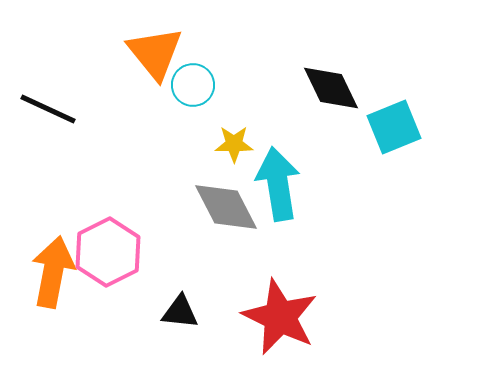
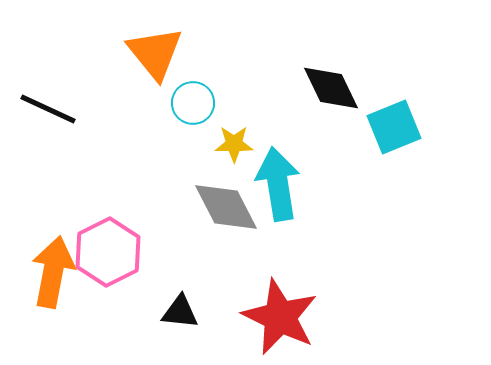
cyan circle: moved 18 px down
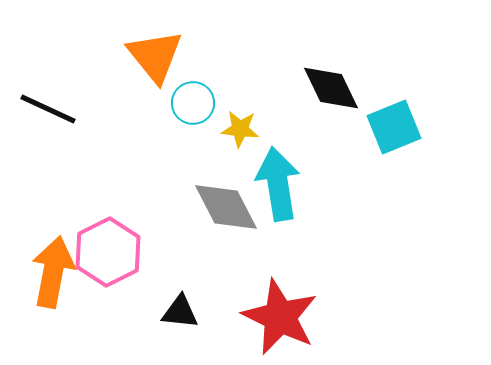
orange triangle: moved 3 px down
yellow star: moved 6 px right, 15 px up; rotated 6 degrees clockwise
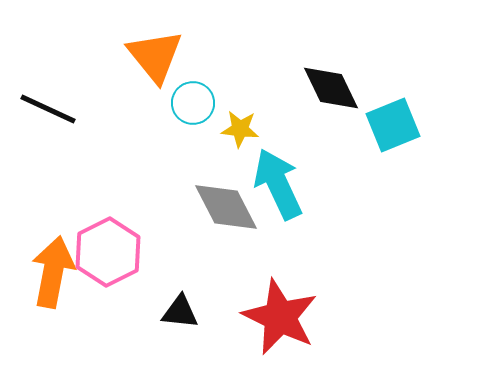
cyan square: moved 1 px left, 2 px up
cyan arrow: rotated 16 degrees counterclockwise
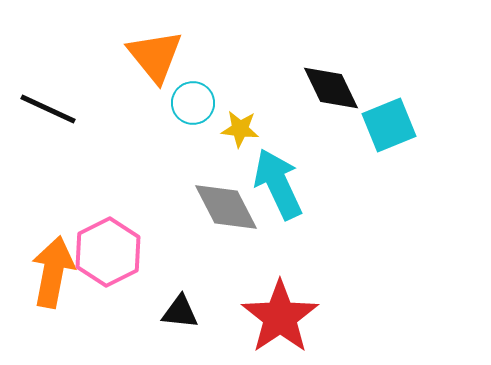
cyan square: moved 4 px left
red star: rotated 12 degrees clockwise
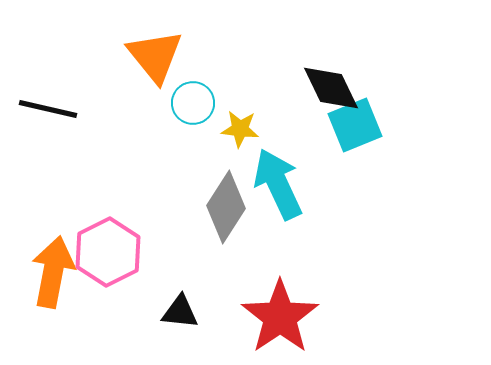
black line: rotated 12 degrees counterclockwise
cyan square: moved 34 px left
gray diamond: rotated 60 degrees clockwise
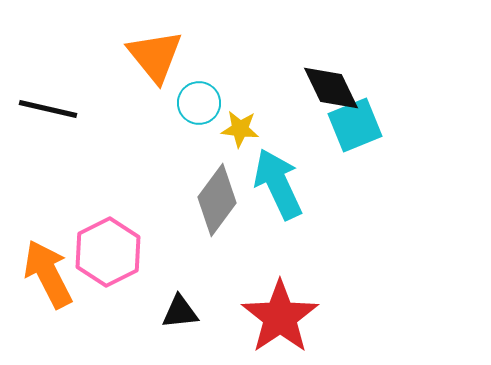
cyan circle: moved 6 px right
gray diamond: moved 9 px left, 7 px up; rotated 4 degrees clockwise
orange arrow: moved 5 px left, 2 px down; rotated 38 degrees counterclockwise
black triangle: rotated 12 degrees counterclockwise
